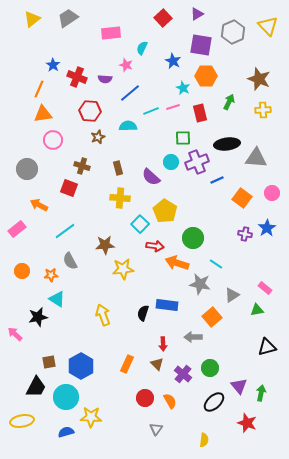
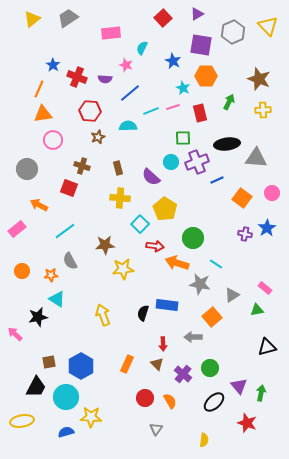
yellow pentagon at (165, 211): moved 2 px up
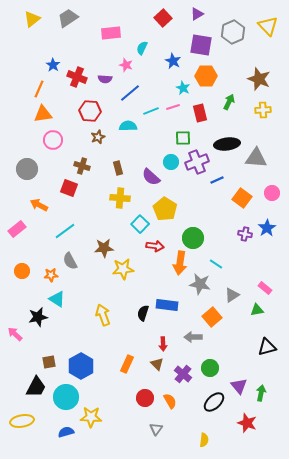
brown star at (105, 245): moved 1 px left, 3 px down
orange arrow at (177, 263): moved 3 px right; rotated 100 degrees counterclockwise
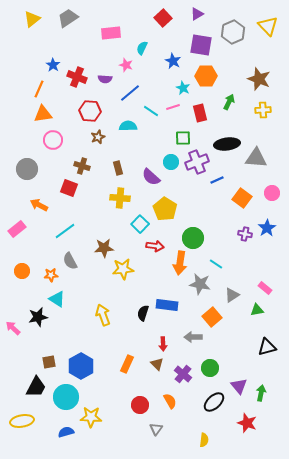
cyan line at (151, 111): rotated 56 degrees clockwise
pink arrow at (15, 334): moved 2 px left, 6 px up
red circle at (145, 398): moved 5 px left, 7 px down
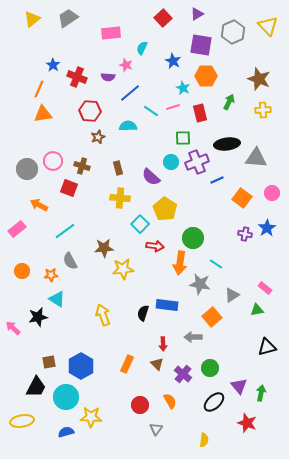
purple semicircle at (105, 79): moved 3 px right, 2 px up
pink circle at (53, 140): moved 21 px down
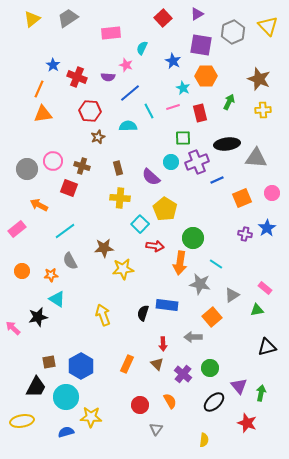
cyan line at (151, 111): moved 2 px left; rotated 28 degrees clockwise
orange square at (242, 198): rotated 30 degrees clockwise
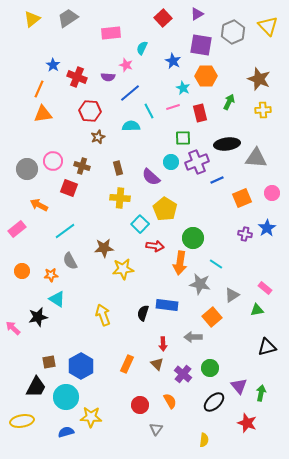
cyan semicircle at (128, 126): moved 3 px right
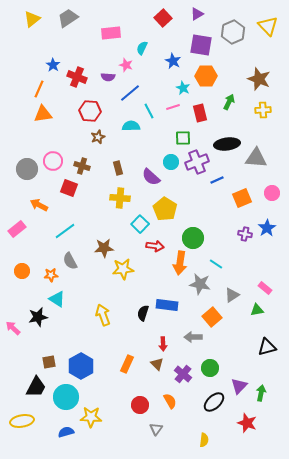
purple triangle at (239, 386): rotated 24 degrees clockwise
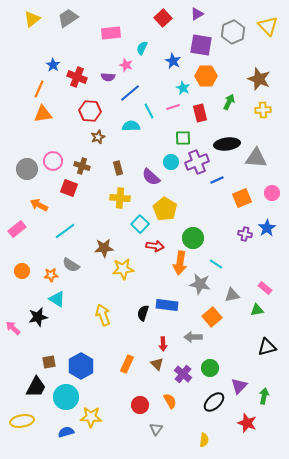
gray semicircle at (70, 261): moved 1 px right, 4 px down; rotated 30 degrees counterclockwise
gray triangle at (232, 295): rotated 21 degrees clockwise
green arrow at (261, 393): moved 3 px right, 3 px down
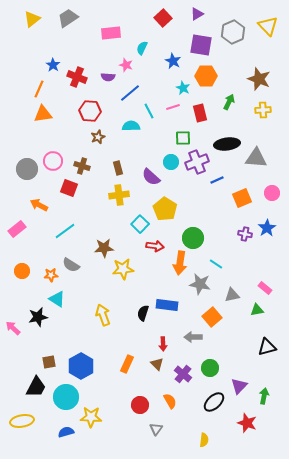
yellow cross at (120, 198): moved 1 px left, 3 px up; rotated 12 degrees counterclockwise
